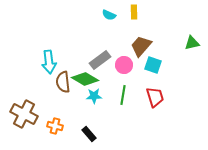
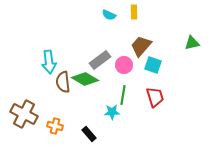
cyan star: moved 18 px right, 16 px down
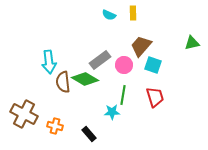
yellow rectangle: moved 1 px left, 1 px down
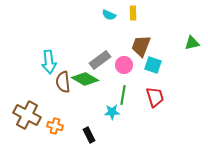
brown trapezoid: rotated 20 degrees counterclockwise
brown cross: moved 3 px right, 1 px down
black rectangle: moved 1 px down; rotated 14 degrees clockwise
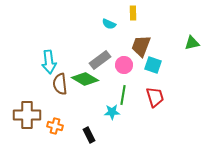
cyan semicircle: moved 9 px down
brown semicircle: moved 3 px left, 2 px down
brown cross: rotated 28 degrees counterclockwise
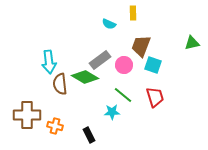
green diamond: moved 2 px up
green line: rotated 60 degrees counterclockwise
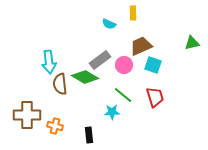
brown trapezoid: rotated 45 degrees clockwise
black rectangle: rotated 21 degrees clockwise
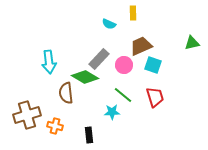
gray rectangle: moved 1 px left, 1 px up; rotated 10 degrees counterclockwise
brown semicircle: moved 6 px right, 9 px down
brown cross: rotated 16 degrees counterclockwise
